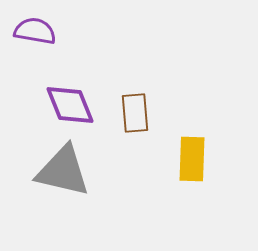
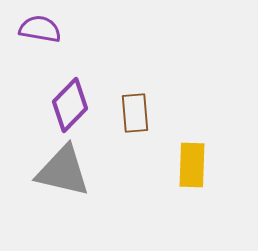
purple semicircle: moved 5 px right, 2 px up
purple diamond: rotated 66 degrees clockwise
yellow rectangle: moved 6 px down
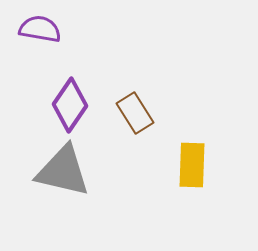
purple diamond: rotated 10 degrees counterclockwise
brown rectangle: rotated 27 degrees counterclockwise
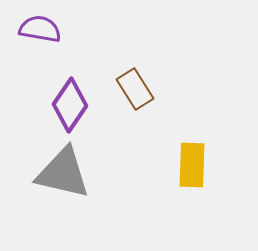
brown rectangle: moved 24 px up
gray triangle: moved 2 px down
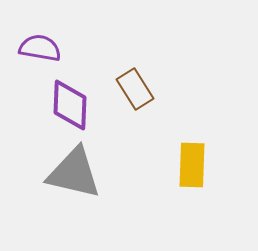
purple semicircle: moved 19 px down
purple diamond: rotated 32 degrees counterclockwise
gray triangle: moved 11 px right
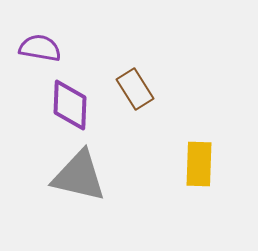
yellow rectangle: moved 7 px right, 1 px up
gray triangle: moved 5 px right, 3 px down
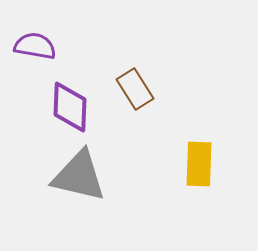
purple semicircle: moved 5 px left, 2 px up
purple diamond: moved 2 px down
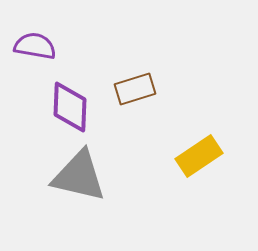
brown rectangle: rotated 75 degrees counterclockwise
yellow rectangle: moved 8 px up; rotated 54 degrees clockwise
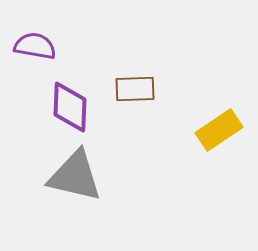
brown rectangle: rotated 15 degrees clockwise
yellow rectangle: moved 20 px right, 26 px up
gray triangle: moved 4 px left
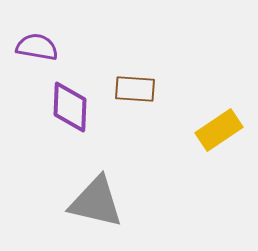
purple semicircle: moved 2 px right, 1 px down
brown rectangle: rotated 6 degrees clockwise
gray triangle: moved 21 px right, 26 px down
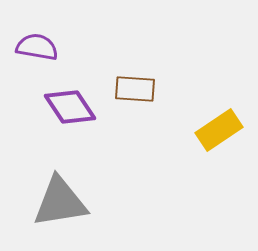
purple diamond: rotated 36 degrees counterclockwise
gray triangle: moved 36 px left; rotated 22 degrees counterclockwise
